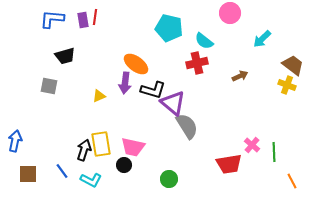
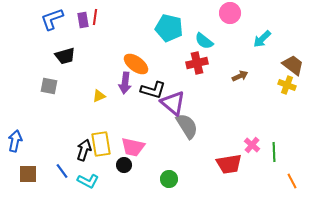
blue L-shape: rotated 25 degrees counterclockwise
cyan L-shape: moved 3 px left, 1 px down
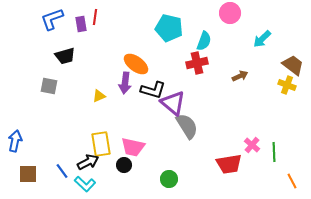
purple rectangle: moved 2 px left, 4 px down
cyan semicircle: rotated 108 degrees counterclockwise
black arrow: moved 4 px right, 12 px down; rotated 45 degrees clockwise
cyan L-shape: moved 3 px left, 3 px down; rotated 15 degrees clockwise
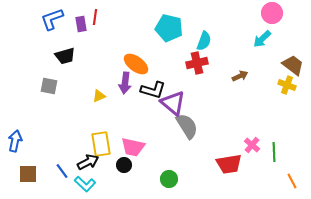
pink circle: moved 42 px right
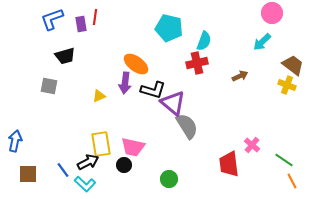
cyan arrow: moved 3 px down
green line: moved 10 px right, 8 px down; rotated 54 degrees counterclockwise
red trapezoid: rotated 92 degrees clockwise
blue line: moved 1 px right, 1 px up
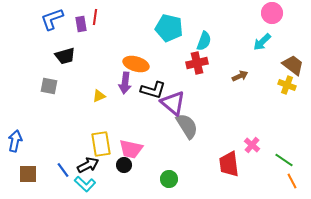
orange ellipse: rotated 20 degrees counterclockwise
pink trapezoid: moved 2 px left, 2 px down
black arrow: moved 3 px down
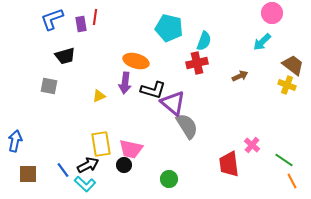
orange ellipse: moved 3 px up
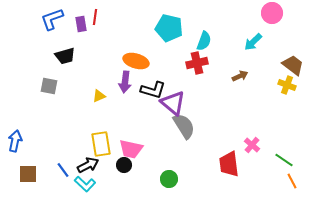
cyan arrow: moved 9 px left
purple arrow: moved 1 px up
gray semicircle: moved 3 px left
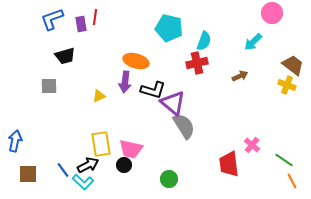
gray square: rotated 12 degrees counterclockwise
cyan L-shape: moved 2 px left, 2 px up
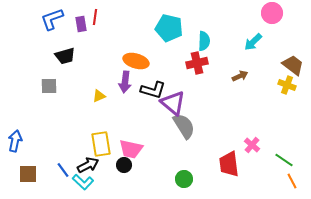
cyan semicircle: rotated 18 degrees counterclockwise
green circle: moved 15 px right
